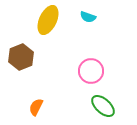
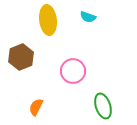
yellow ellipse: rotated 32 degrees counterclockwise
pink circle: moved 18 px left
green ellipse: rotated 30 degrees clockwise
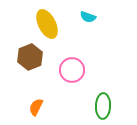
yellow ellipse: moved 1 px left, 4 px down; rotated 20 degrees counterclockwise
brown hexagon: moved 9 px right
pink circle: moved 1 px left, 1 px up
green ellipse: rotated 20 degrees clockwise
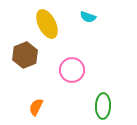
brown hexagon: moved 5 px left, 2 px up
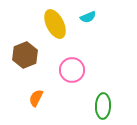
cyan semicircle: rotated 42 degrees counterclockwise
yellow ellipse: moved 8 px right
orange semicircle: moved 9 px up
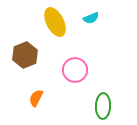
cyan semicircle: moved 3 px right, 1 px down
yellow ellipse: moved 2 px up
pink circle: moved 3 px right
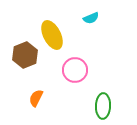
yellow ellipse: moved 3 px left, 13 px down
